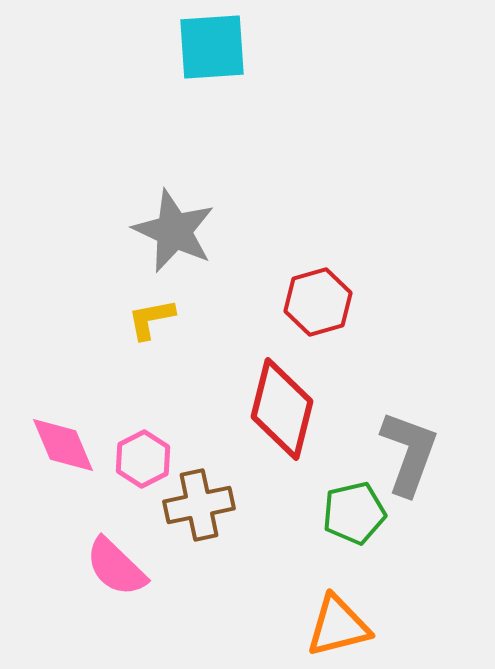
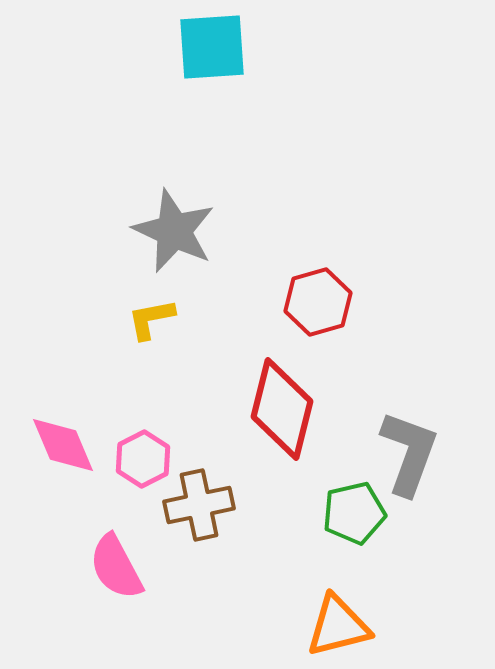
pink semicircle: rotated 18 degrees clockwise
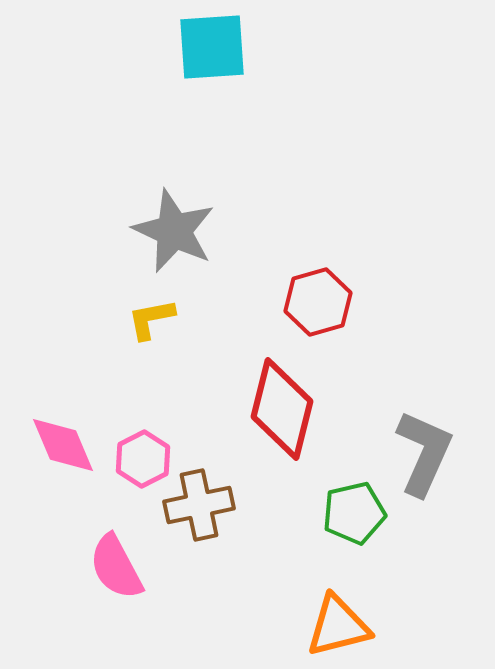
gray L-shape: moved 15 px right; rotated 4 degrees clockwise
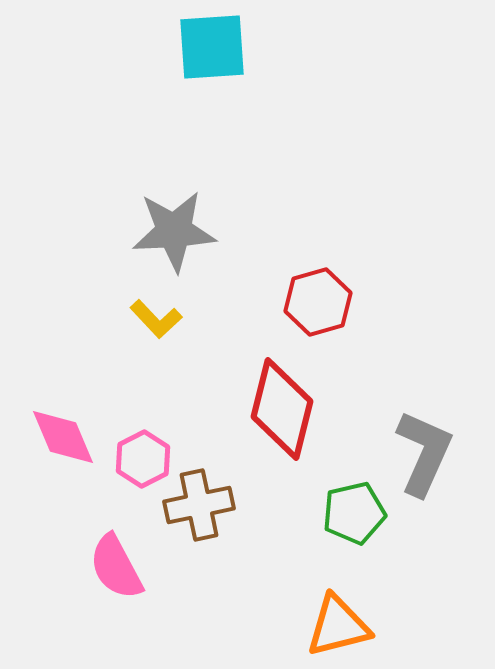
gray star: rotated 28 degrees counterclockwise
yellow L-shape: moved 5 px right; rotated 122 degrees counterclockwise
pink diamond: moved 8 px up
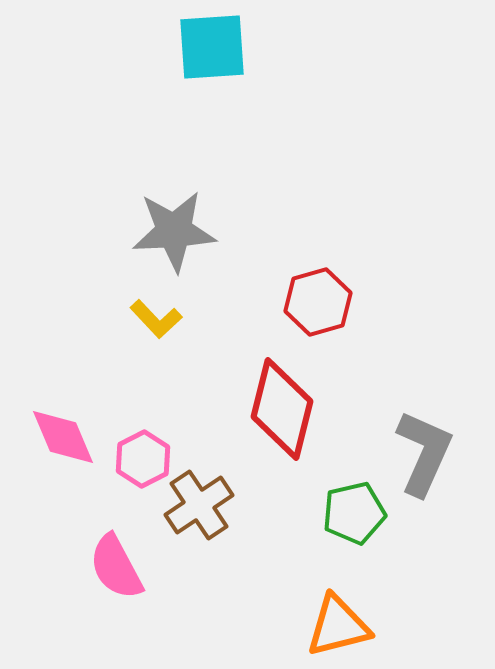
brown cross: rotated 22 degrees counterclockwise
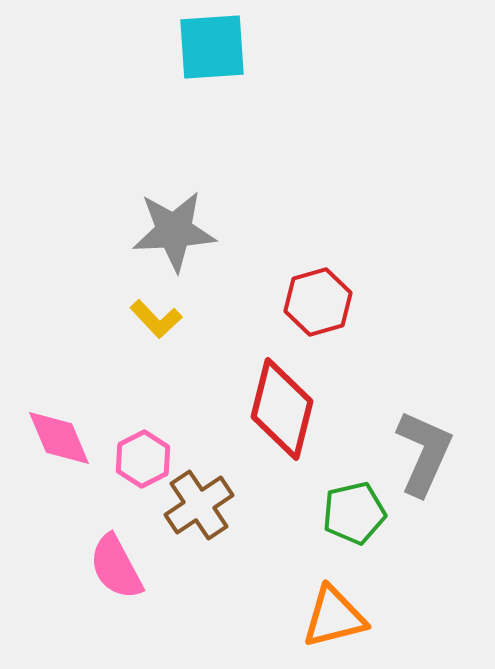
pink diamond: moved 4 px left, 1 px down
orange triangle: moved 4 px left, 9 px up
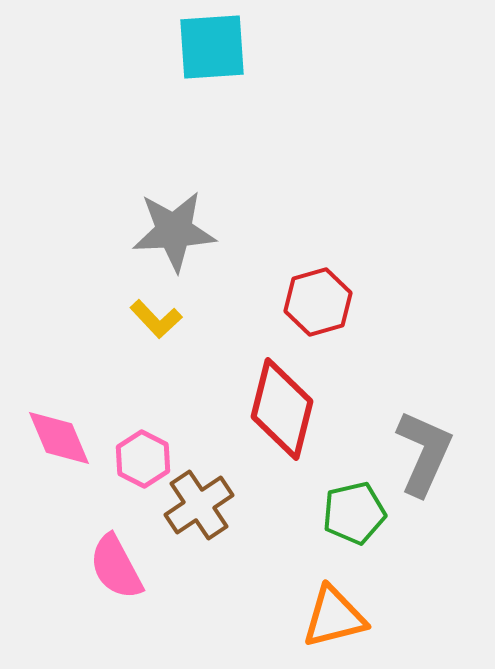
pink hexagon: rotated 6 degrees counterclockwise
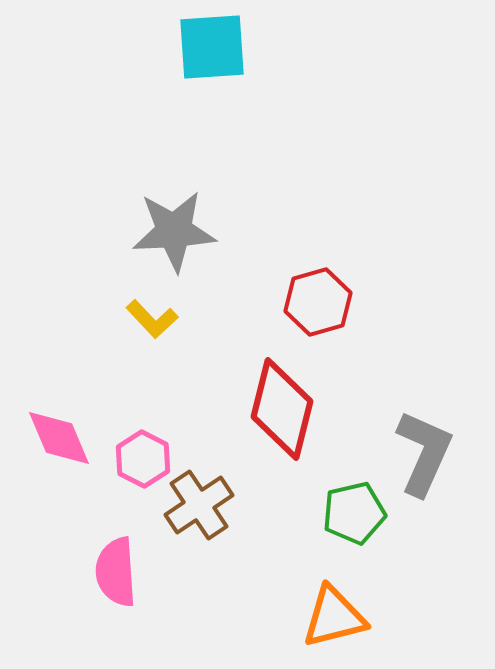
yellow L-shape: moved 4 px left
pink semicircle: moved 5 px down; rotated 24 degrees clockwise
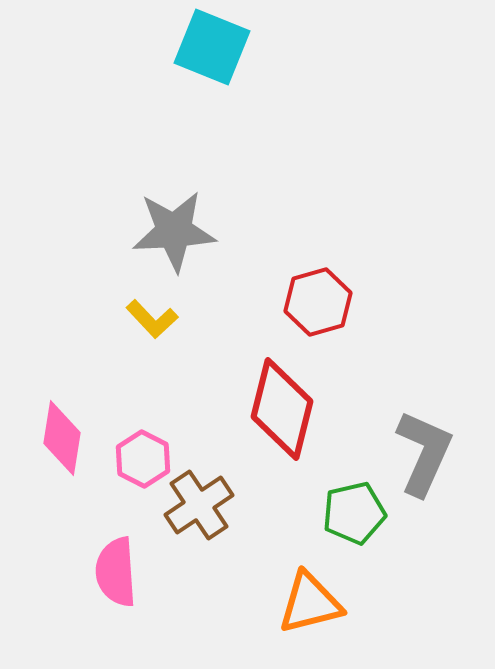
cyan square: rotated 26 degrees clockwise
pink diamond: moved 3 px right; rotated 32 degrees clockwise
orange triangle: moved 24 px left, 14 px up
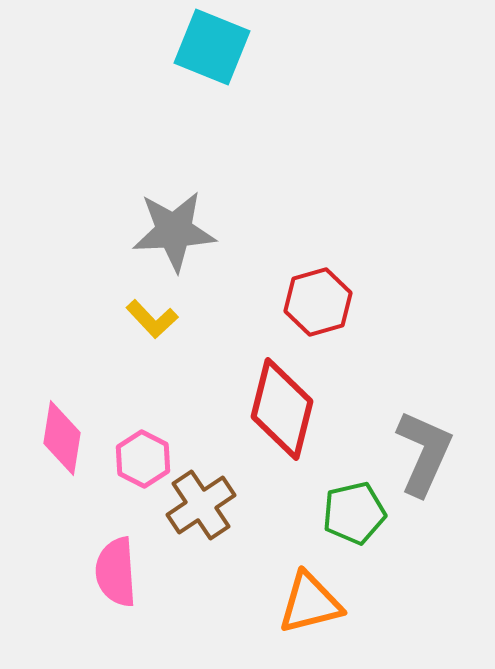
brown cross: moved 2 px right
